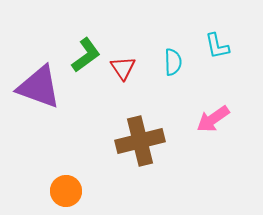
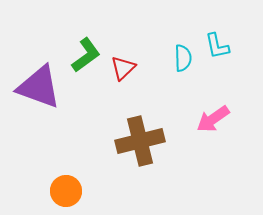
cyan semicircle: moved 10 px right, 4 px up
red triangle: rotated 20 degrees clockwise
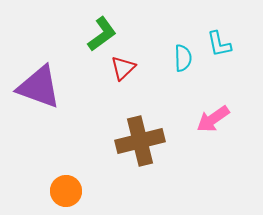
cyan L-shape: moved 2 px right, 2 px up
green L-shape: moved 16 px right, 21 px up
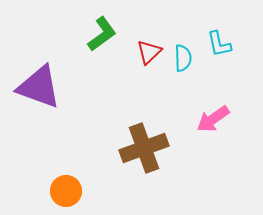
red triangle: moved 26 px right, 16 px up
brown cross: moved 4 px right, 7 px down; rotated 6 degrees counterclockwise
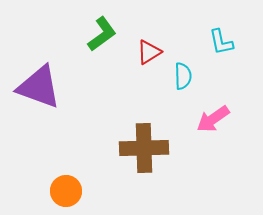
cyan L-shape: moved 2 px right, 2 px up
red triangle: rotated 12 degrees clockwise
cyan semicircle: moved 18 px down
brown cross: rotated 18 degrees clockwise
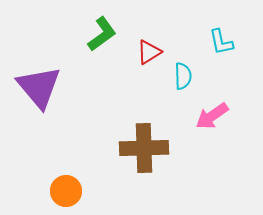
purple triangle: rotated 30 degrees clockwise
pink arrow: moved 1 px left, 3 px up
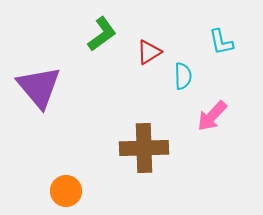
pink arrow: rotated 12 degrees counterclockwise
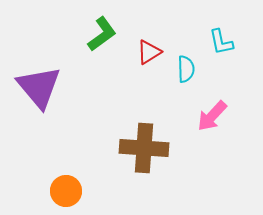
cyan semicircle: moved 3 px right, 7 px up
brown cross: rotated 6 degrees clockwise
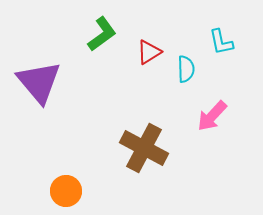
purple triangle: moved 5 px up
brown cross: rotated 24 degrees clockwise
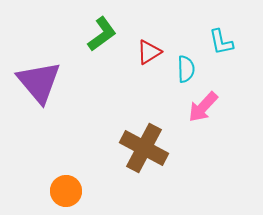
pink arrow: moved 9 px left, 9 px up
